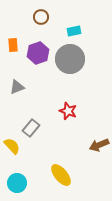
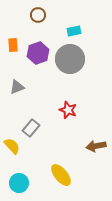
brown circle: moved 3 px left, 2 px up
red star: moved 1 px up
brown arrow: moved 3 px left, 1 px down; rotated 12 degrees clockwise
cyan circle: moved 2 px right
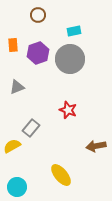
yellow semicircle: rotated 78 degrees counterclockwise
cyan circle: moved 2 px left, 4 px down
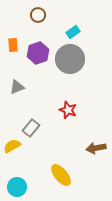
cyan rectangle: moved 1 px left, 1 px down; rotated 24 degrees counterclockwise
brown arrow: moved 2 px down
